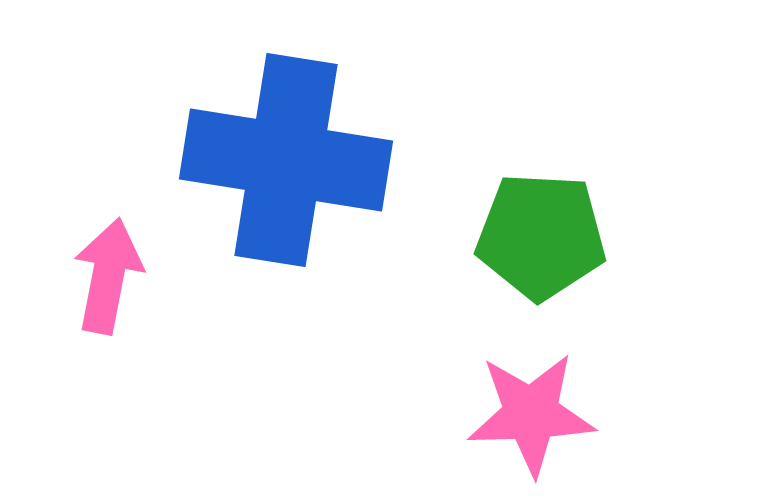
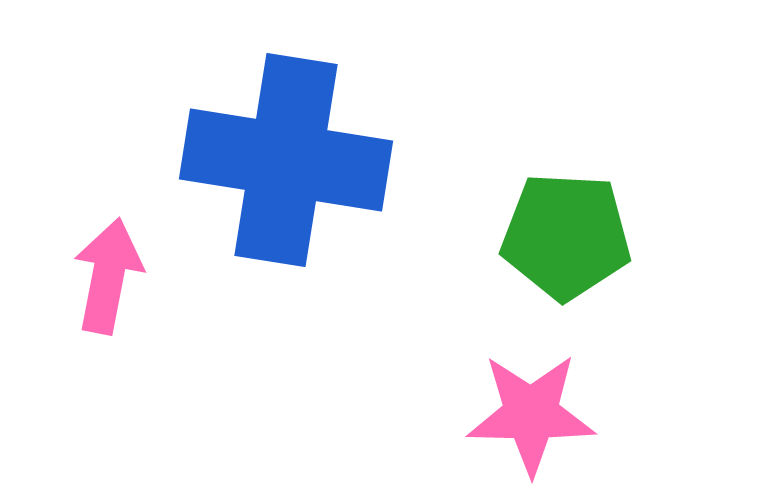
green pentagon: moved 25 px right
pink star: rotated 3 degrees clockwise
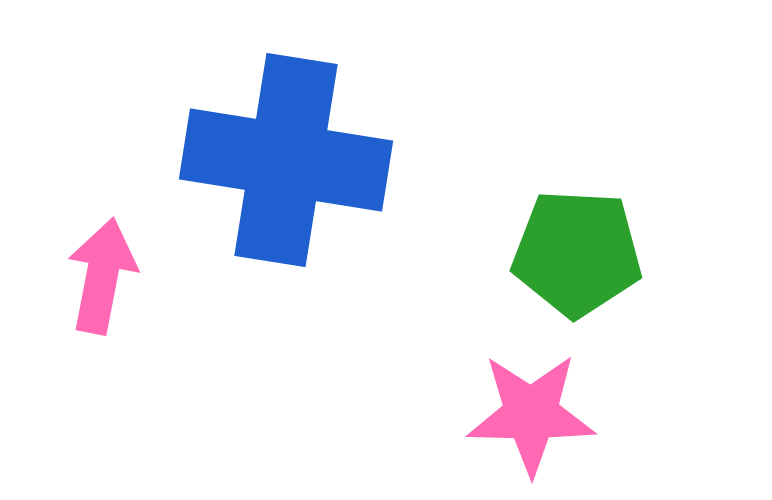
green pentagon: moved 11 px right, 17 px down
pink arrow: moved 6 px left
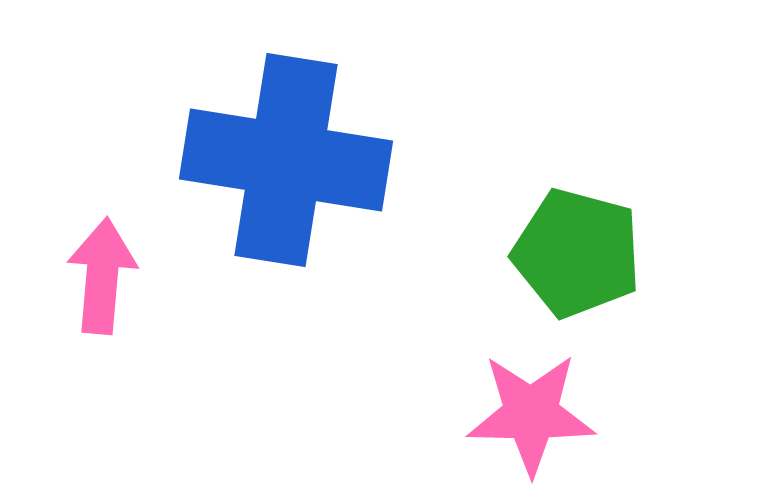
green pentagon: rotated 12 degrees clockwise
pink arrow: rotated 6 degrees counterclockwise
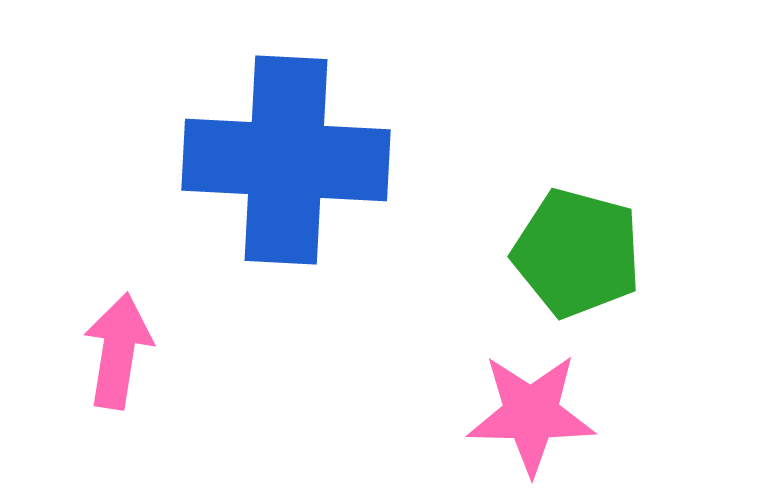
blue cross: rotated 6 degrees counterclockwise
pink arrow: moved 16 px right, 75 px down; rotated 4 degrees clockwise
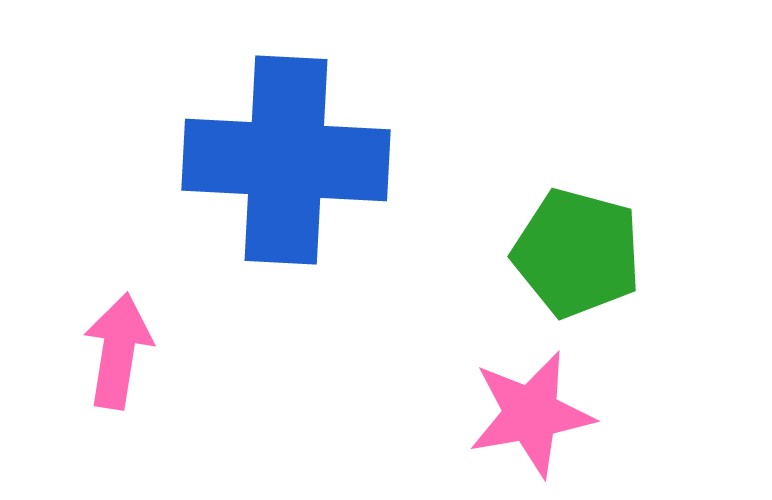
pink star: rotated 11 degrees counterclockwise
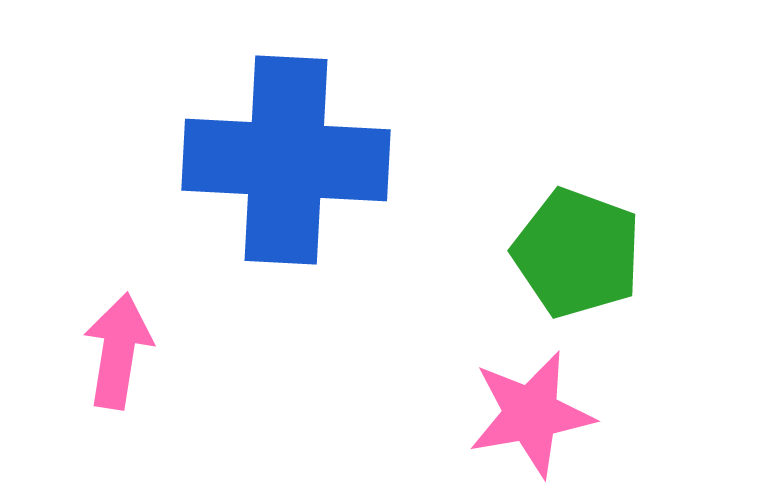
green pentagon: rotated 5 degrees clockwise
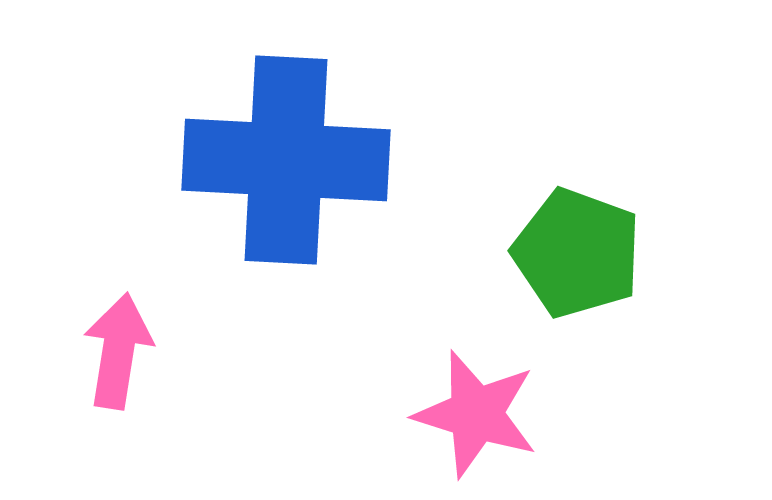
pink star: moved 55 px left; rotated 27 degrees clockwise
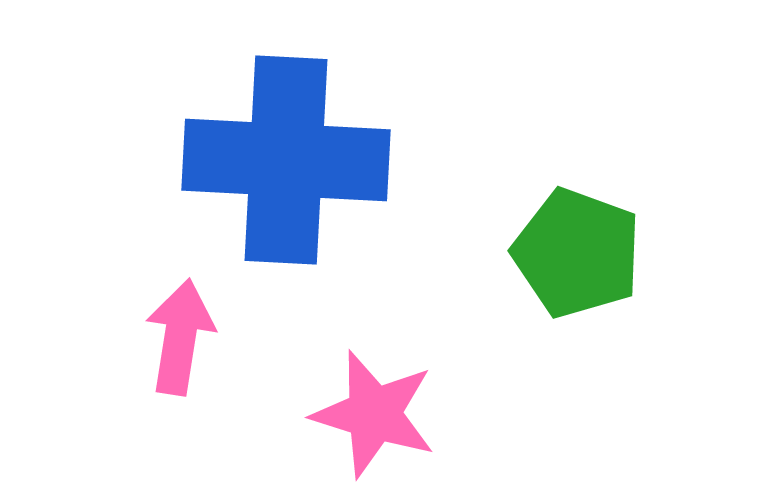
pink arrow: moved 62 px right, 14 px up
pink star: moved 102 px left
